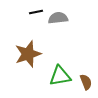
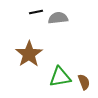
brown star: moved 1 px right; rotated 16 degrees counterclockwise
green triangle: moved 1 px down
brown semicircle: moved 2 px left
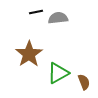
green triangle: moved 2 px left, 4 px up; rotated 20 degrees counterclockwise
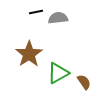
brown semicircle: rotated 14 degrees counterclockwise
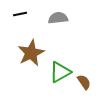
black line: moved 16 px left, 2 px down
brown star: moved 2 px right, 1 px up; rotated 8 degrees clockwise
green triangle: moved 2 px right, 1 px up
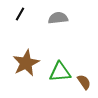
black line: rotated 48 degrees counterclockwise
brown star: moved 5 px left, 10 px down
green triangle: rotated 25 degrees clockwise
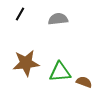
gray semicircle: moved 1 px down
brown star: rotated 20 degrees clockwise
brown semicircle: rotated 35 degrees counterclockwise
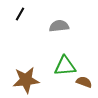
gray semicircle: moved 1 px right, 7 px down
brown star: moved 17 px down
green triangle: moved 5 px right, 6 px up
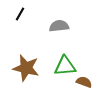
brown star: moved 12 px up; rotated 20 degrees clockwise
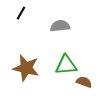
black line: moved 1 px right, 1 px up
gray semicircle: moved 1 px right
green triangle: moved 1 px right, 1 px up
